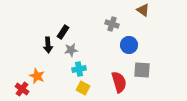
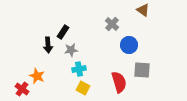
gray cross: rotated 24 degrees clockwise
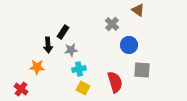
brown triangle: moved 5 px left
orange star: moved 9 px up; rotated 21 degrees counterclockwise
red semicircle: moved 4 px left
red cross: moved 1 px left
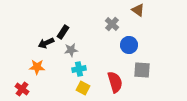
black arrow: moved 2 px left, 2 px up; rotated 70 degrees clockwise
red cross: moved 1 px right
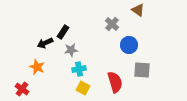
black arrow: moved 1 px left
orange star: rotated 21 degrees clockwise
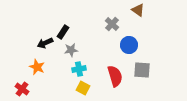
red semicircle: moved 6 px up
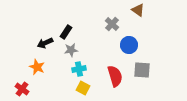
black rectangle: moved 3 px right
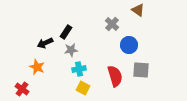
gray square: moved 1 px left
